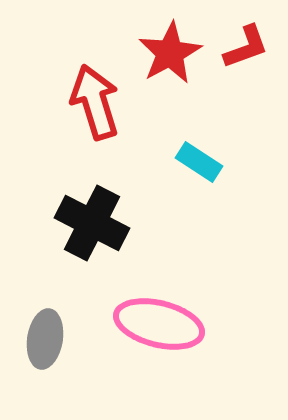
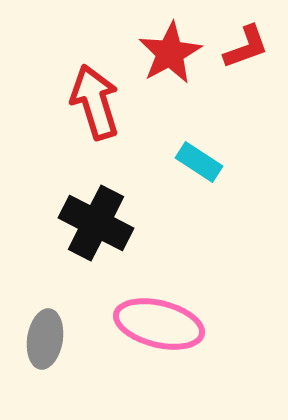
black cross: moved 4 px right
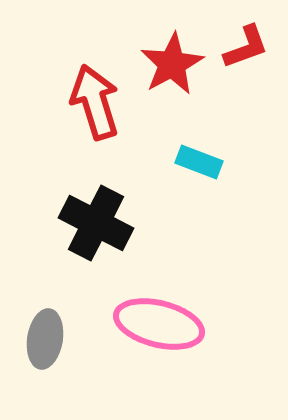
red star: moved 2 px right, 11 px down
cyan rectangle: rotated 12 degrees counterclockwise
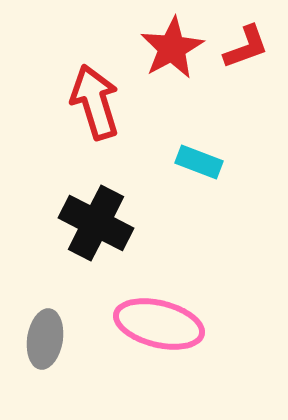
red star: moved 16 px up
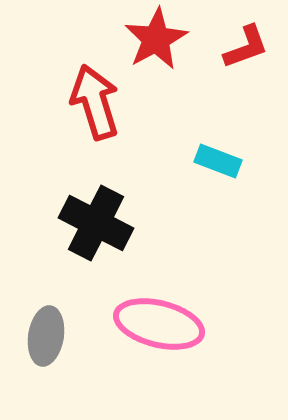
red star: moved 16 px left, 9 px up
cyan rectangle: moved 19 px right, 1 px up
gray ellipse: moved 1 px right, 3 px up
